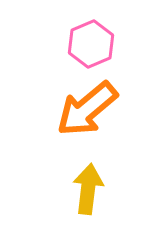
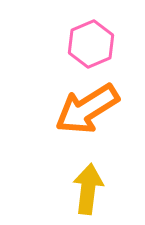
orange arrow: rotated 8 degrees clockwise
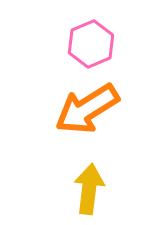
yellow arrow: moved 1 px right
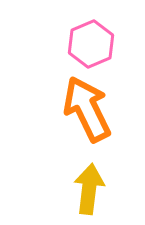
orange arrow: rotated 96 degrees clockwise
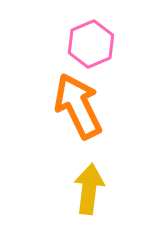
orange arrow: moved 9 px left, 3 px up
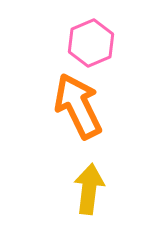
pink hexagon: moved 1 px up
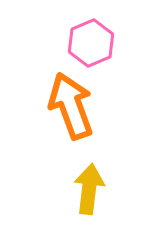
orange arrow: moved 7 px left; rotated 6 degrees clockwise
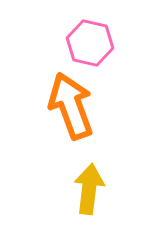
pink hexagon: moved 1 px left; rotated 24 degrees counterclockwise
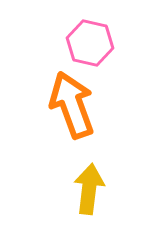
orange arrow: moved 1 px right, 1 px up
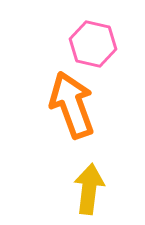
pink hexagon: moved 3 px right, 1 px down
